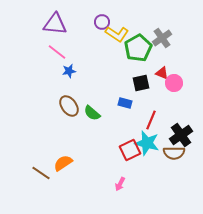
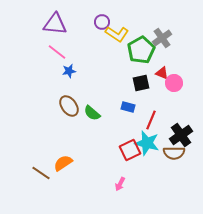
green pentagon: moved 3 px right, 2 px down
blue rectangle: moved 3 px right, 4 px down
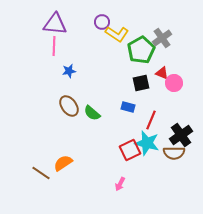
pink line: moved 3 px left, 6 px up; rotated 54 degrees clockwise
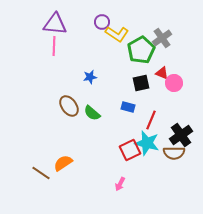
blue star: moved 21 px right, 6 px down
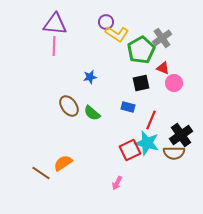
purple circle: moved 4 px right
red triangle: moved 1 px right, 5 px up
pink arrow: moved 3 px left, 1 px up
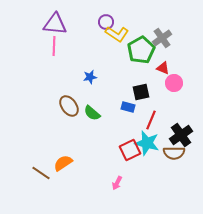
black square: moved 9 px down
